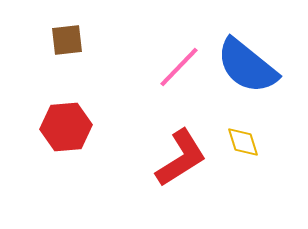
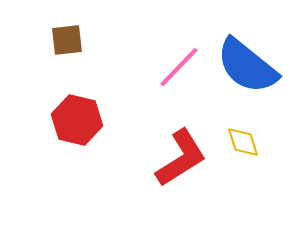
red hexagon: moved 11 px right, 7 px up; rotated 18 degrees clockwise
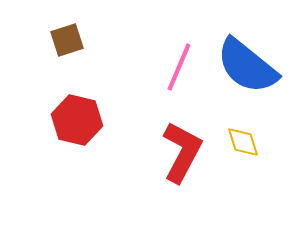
brown square: rotated 12 degrees counterclockwise
pink line: rotated 21 degrees counterclockwise
red L-shape: moved 1 px right, 6 px up; rotated 30 degrees counterclockwise
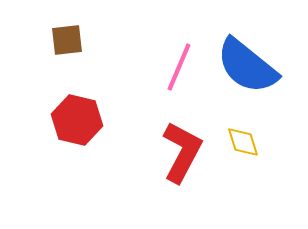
brown square: rotated 12 degrees clockwise
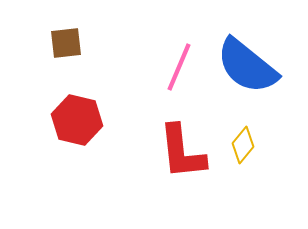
brown square: moved 1 px left, 3 px down
yellow diamond: moved 3 px down; rotated 57 degrees clockwise
red L-shape: rotated 146 degrees clockwise
